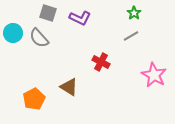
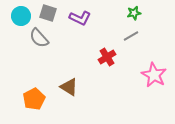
green star: rotated 24 degrees clockwise
cyan circle: moved 8 px right, 17 px up
red cross: moved 6 px right, 5 px up; rotated 30 degrees clockwise
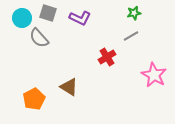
cyan circle: moved 1 px right, 2 px down
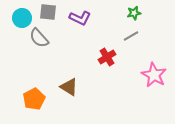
gray square: moved 1 px up; rotated 12 degrees counterclockwise
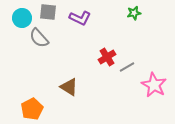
gray line: moved 4 px left, 31 px down
pink star: moved 10 px down
orange pentagon: moved 2 px left, 10 px down
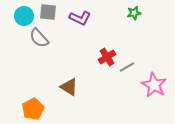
cyan circle: moved 2 px right, 2 px up
orange pentagon: moved 1 px right
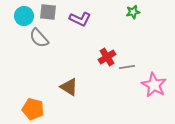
green star: moved 1 px left, 1 px up
purple L-shape: moved 1 px down
gray line: rotated 21 degrees clockwise
orange pentagon: rotated 30 degrees counterclockwise
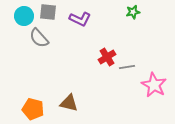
brown triangle: moved 16 px down; rotated 18 degrees counterclockwise
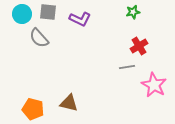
cyan circle: moved 2 px left, 2 px up
red cross: moved 32 px right, 11 px up
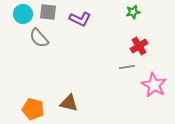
cyan circle: moved 1 px right
